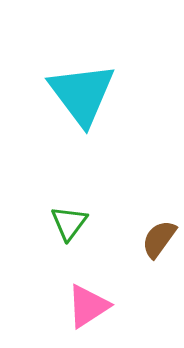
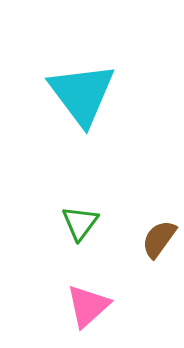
green triangle: moved 11 px right
pink triangle: rotated 9 degrees counterclockwise
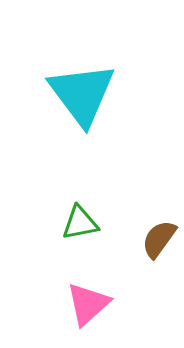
green triangle: rotated 42 degrees clockwise
pink triangle: moved 2 px up
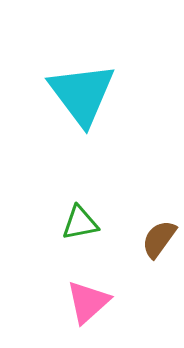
pink triangle: moved 2 px up
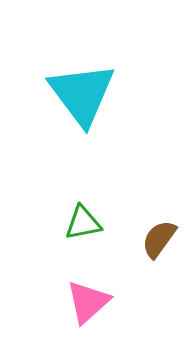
green triangle: moved 3 px right
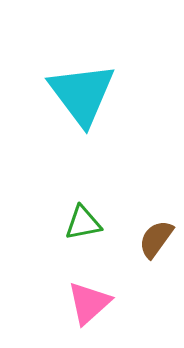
brown semicircle: moved 3 px left
pink triangle: moved 1 px right, 1 px down
